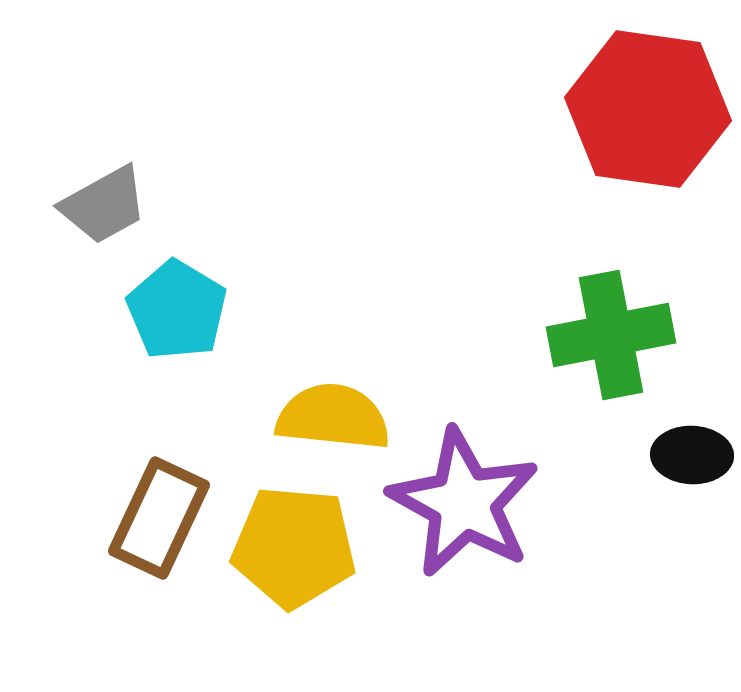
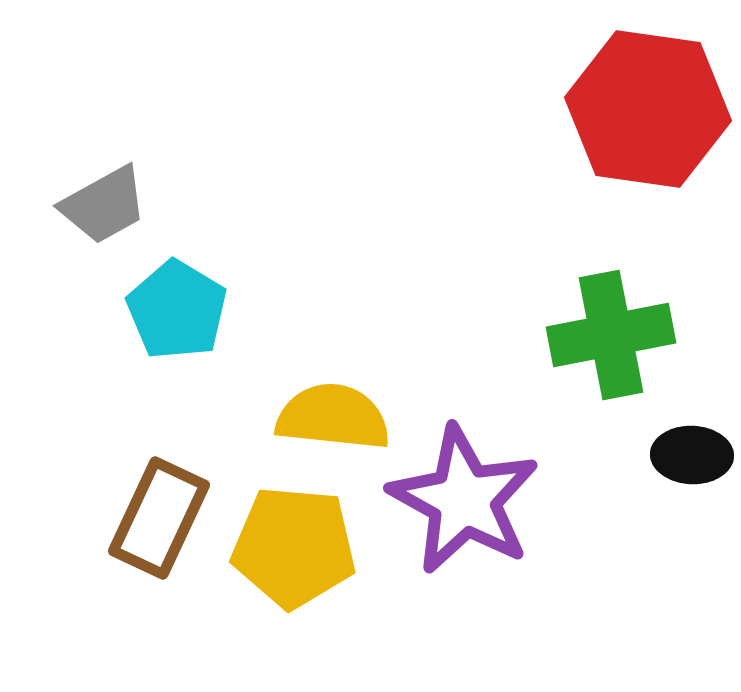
purple star: moved 3 px up
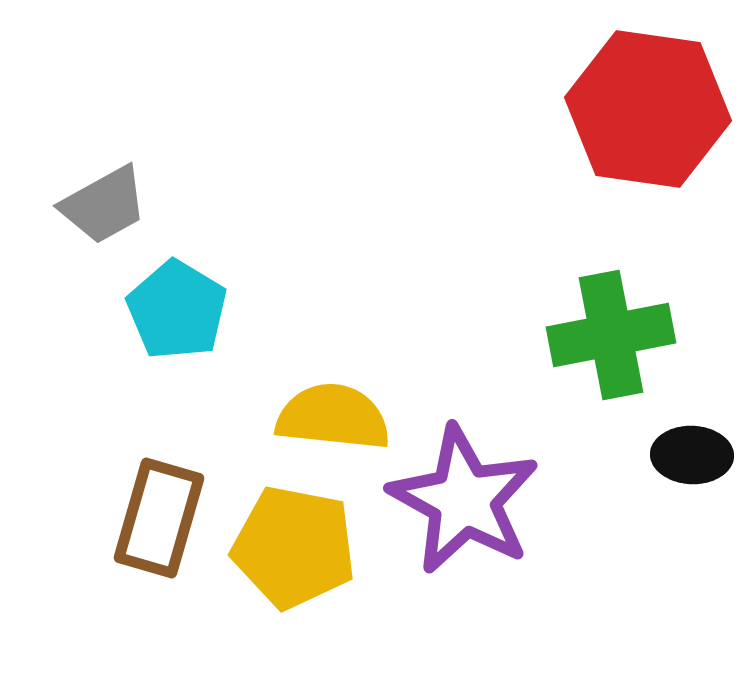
brown rectangle: rotated 9 degrees counterclockwise
yellow pentagon: rotated 6 degrees clockwise
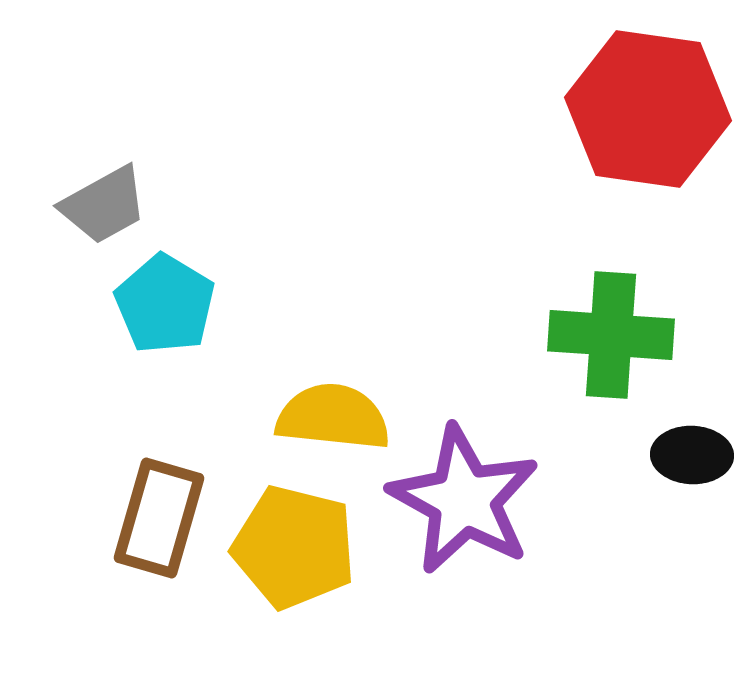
cyan pentagon: moved 12 px left, 6 px up
green cross: rotated 15 degrees clockwise
yellow pentagon: rotated 3 degrees clockwise
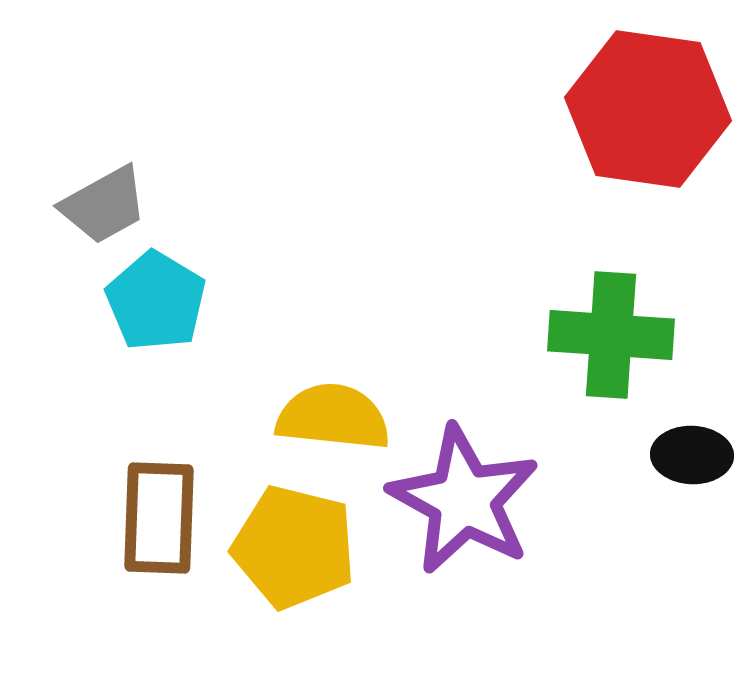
cyan pentagon: moved 9 px left, 3 px up
brown rectangle: rotated 14 degrees counterclockwise
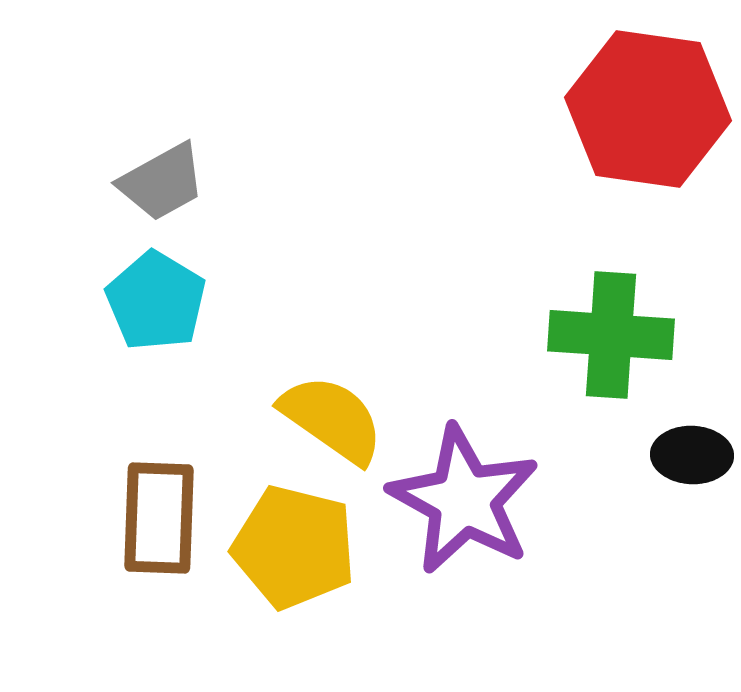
gray trapezoid: moved 58 px right, 23 px up
yellow semicircle: moved 1 px left, 2 px down; rotated 29 degrees clockwise
